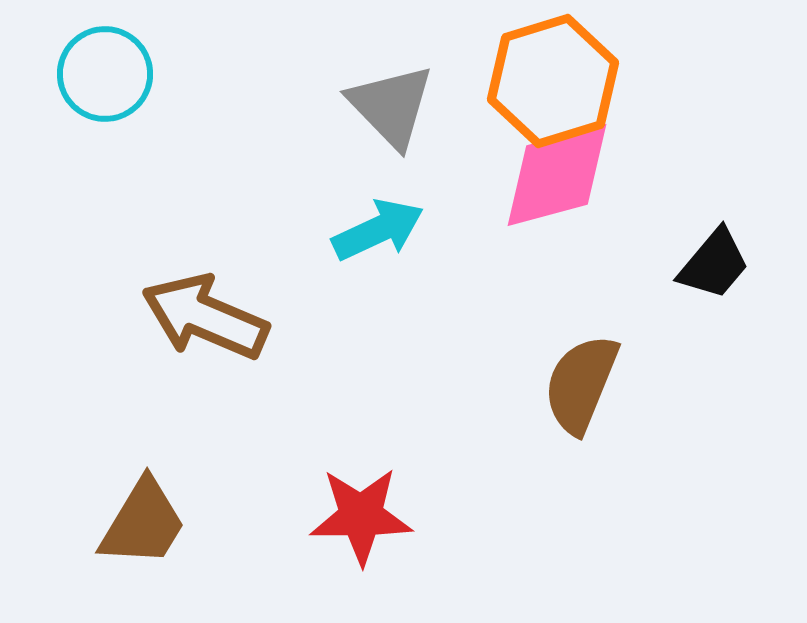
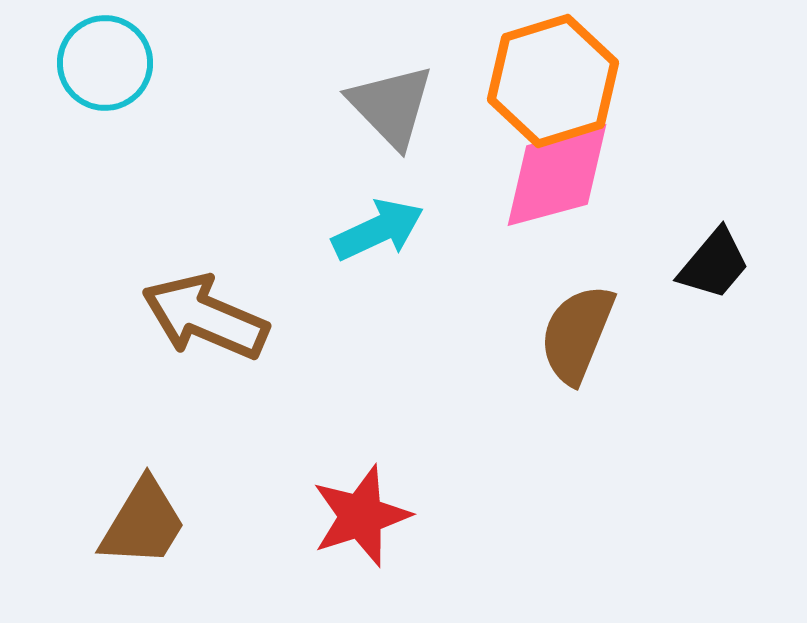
cyan circle: moved 11 px up
brown semicircle: moved 4 px left, 50 px up
red star: rotated 18 degrees counterclockwise
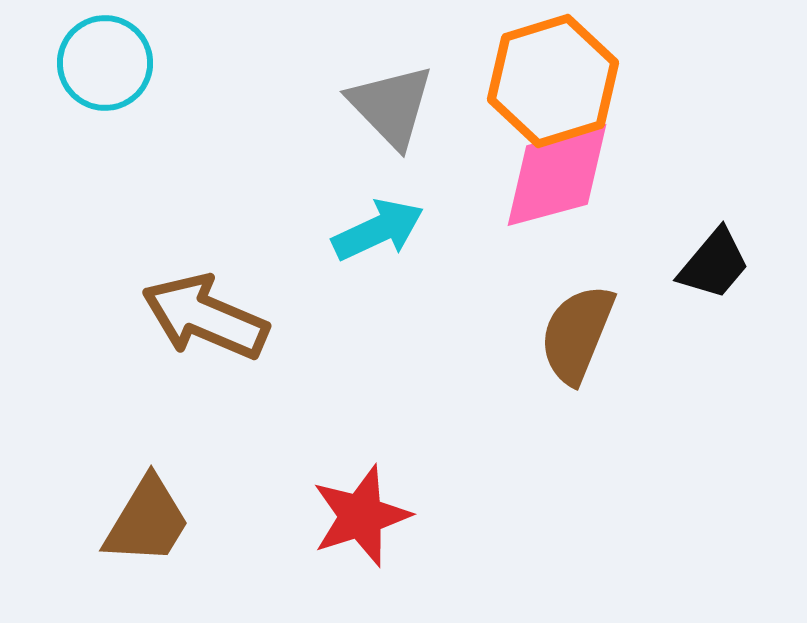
brown trapezoid: moved 4 px right, 2 px up
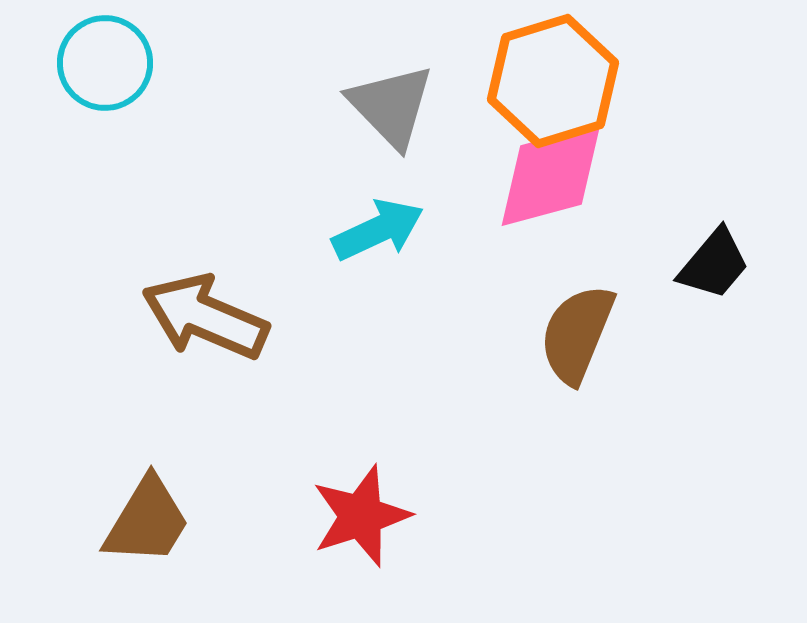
pink diamond: moved 6 px left
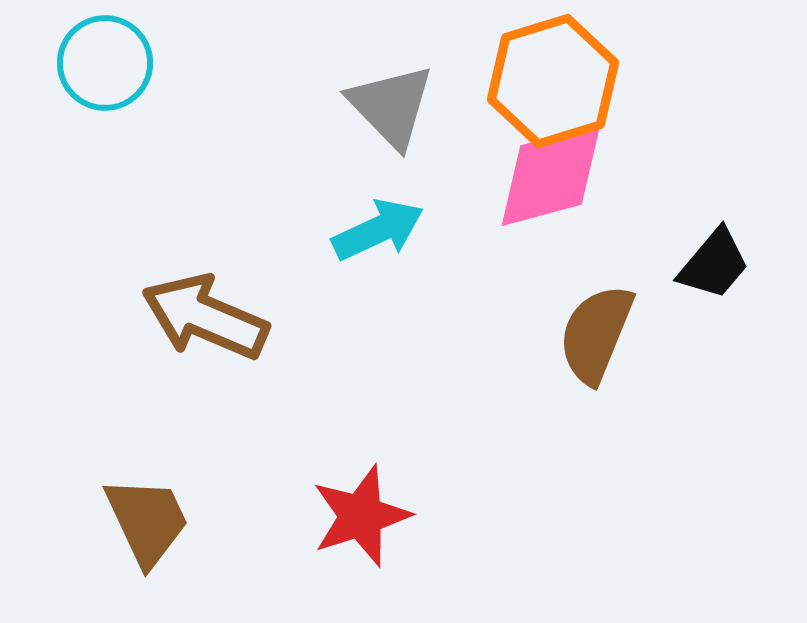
brown semicircle: moved 19 px right
brown trapezoid: rotated 56 degrees counterclockwise
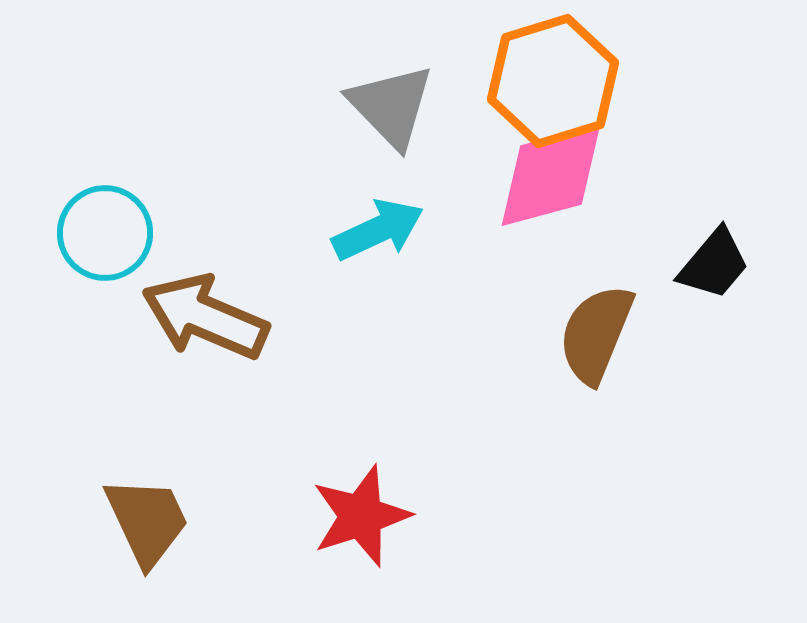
cyan circle: moved 170 px down
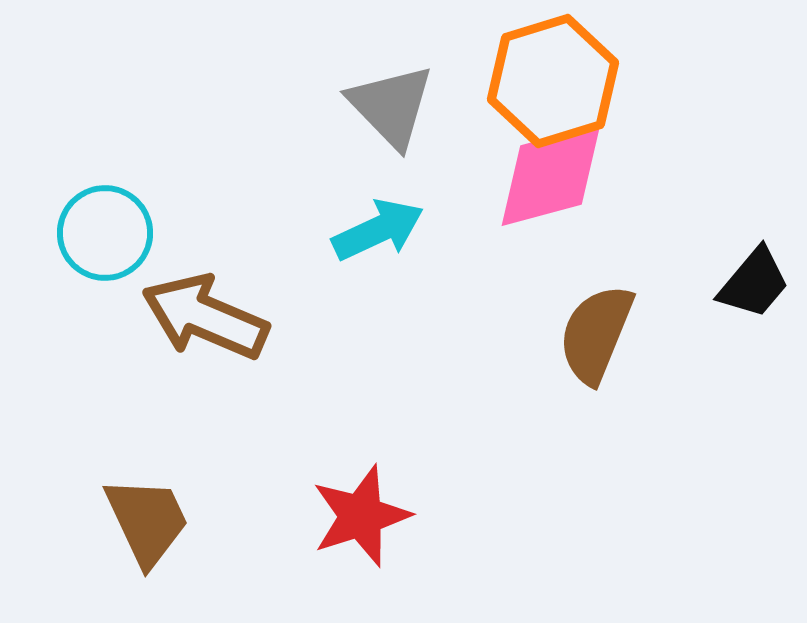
black trapezoid: moved 40 px right, 19 px down
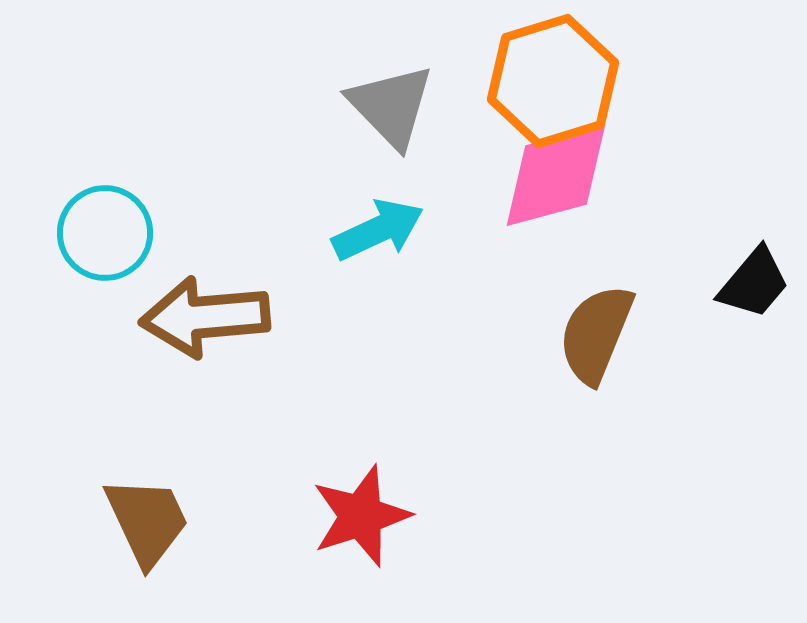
pink diamond: moved 5 px right
brown arrow: rotated 28 degrees counterclockwise
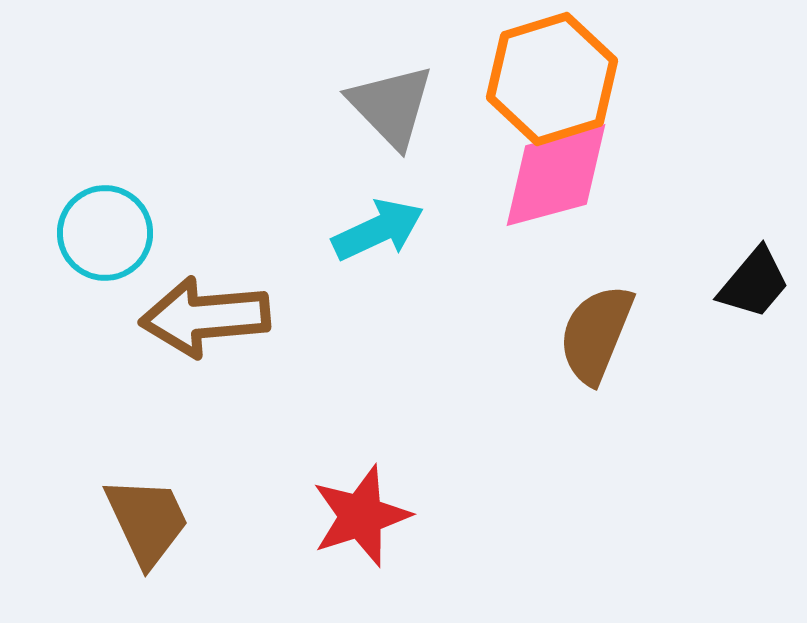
orange hexagon: moved 1 px left, 2 px up
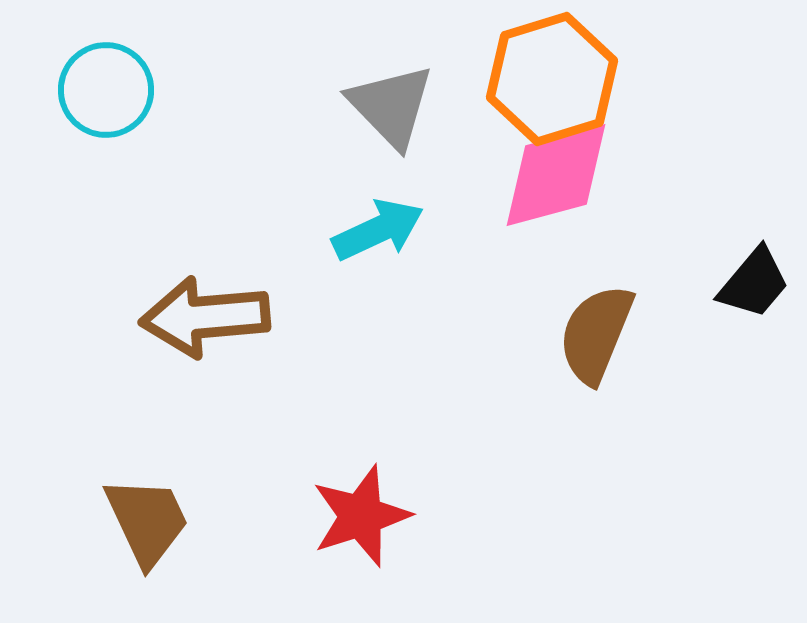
cyan circle: moved 1 px right, 143 px up
